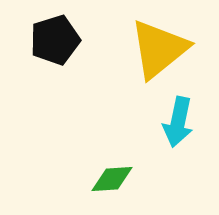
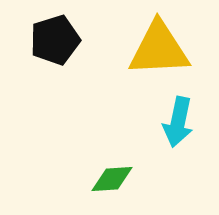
yellow triangle: rotated 36 degrees clockwise
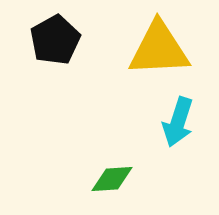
black pentagon: rotated 12 degrees counterclockwise
cyan arrow: rotated 6 degrees clockwise
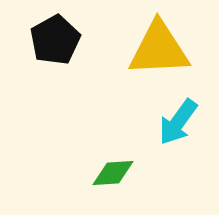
cyan arrow: rotated 18 degrees clockwise
green diamond: moved 1 px right, 6 px up
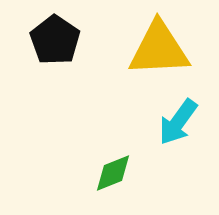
black pentagon: rotated 9 degrees counterclockwise
green diamond: rotated 18 degrees counterclockwise
